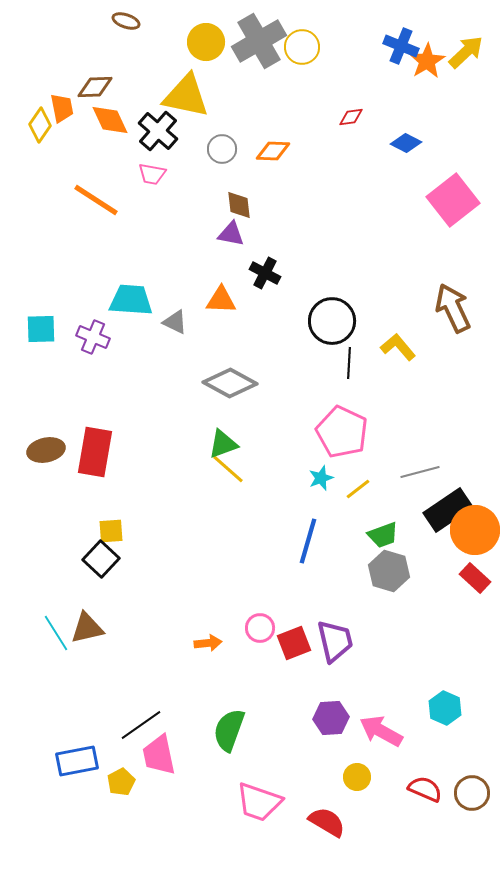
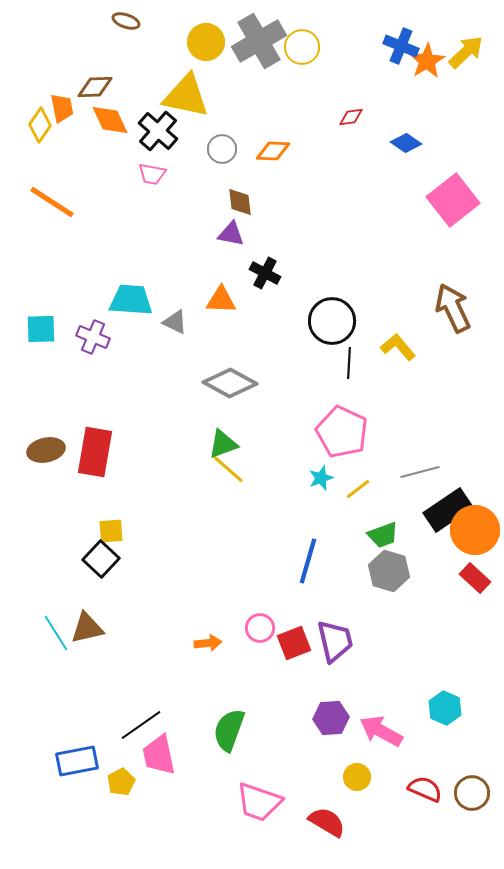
blue diamond at (406, 143): rotated 8 degrees clockwise
orange line at (96, 200): moved 44 px left, 2 px down
brown diamond at (239, 205): moved 1 px right, 3 px up
blue line at (308, 541): moved 20 px down
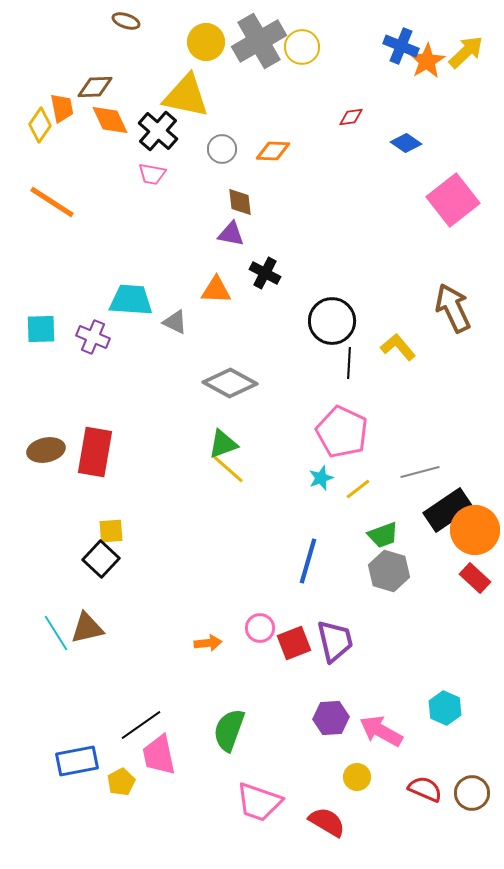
orange triangle at (221, 300): moved 5 px left, 10 px up
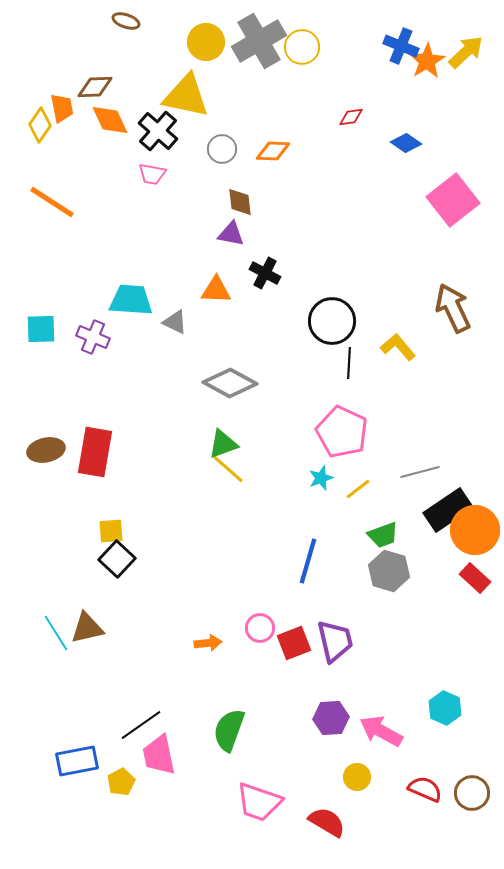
black square at (101, 559): moved 16 px right
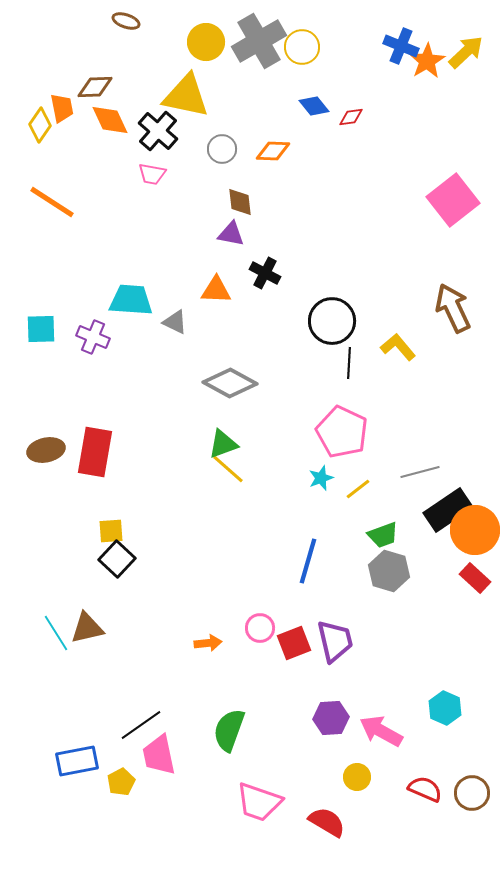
blue diamond at (406, 143): moved 92 px left, 37 px up; rotated 16 degrees clockwise
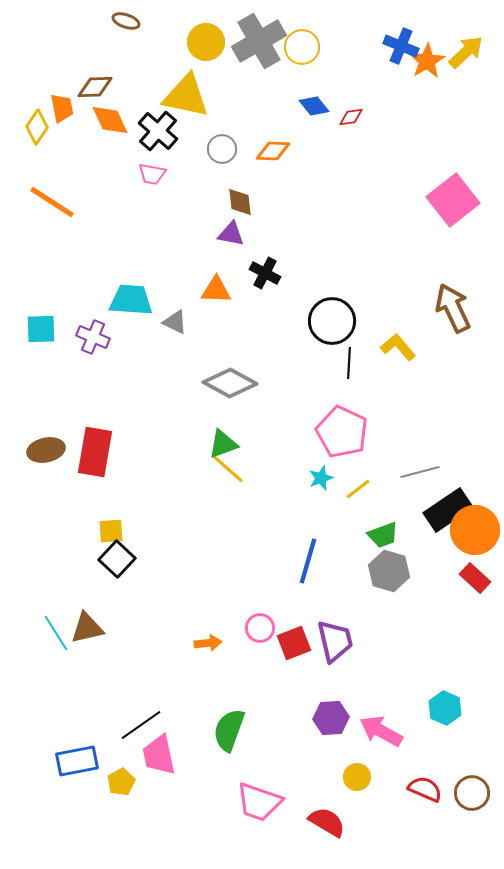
yellow diamond at (40, 125): moved 3 px left, 2 px down
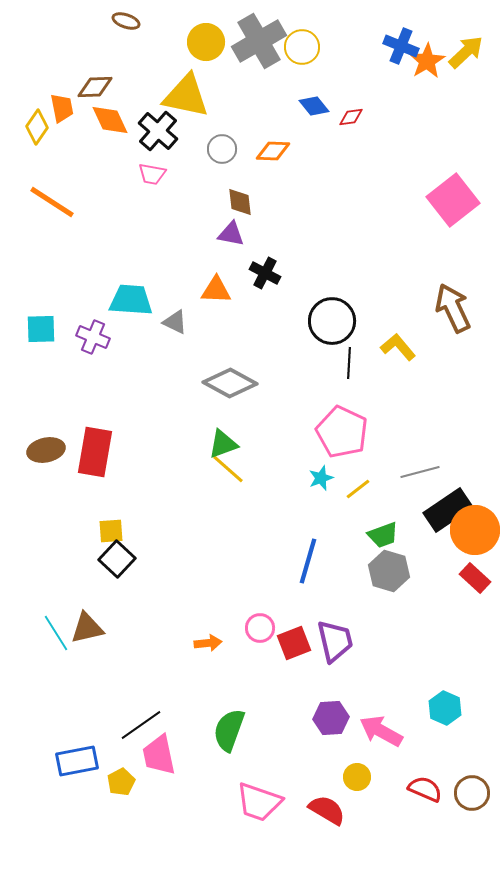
red semicircle at (327, 822): moved 12 px up
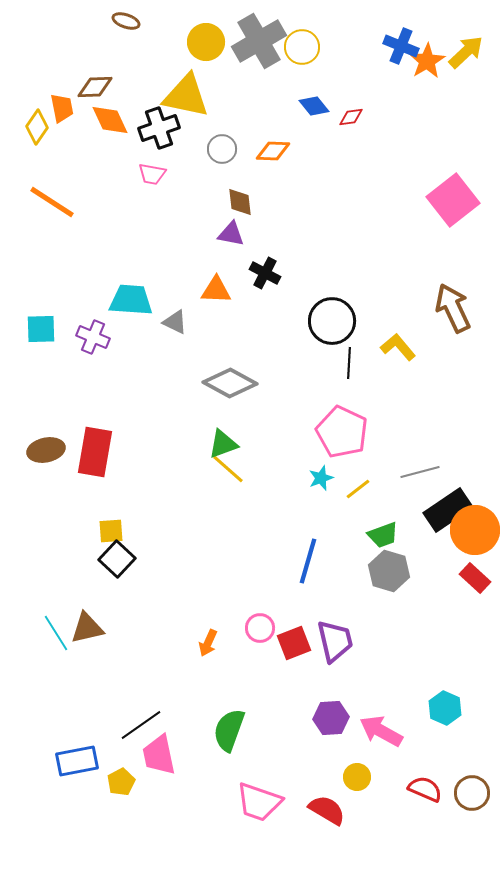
black cross at (158, 131): moved 1 px right, 3 px up; rotated 30 degrees clockwise
orange arrow at (208, 643): rotated 120 degrees clockwise
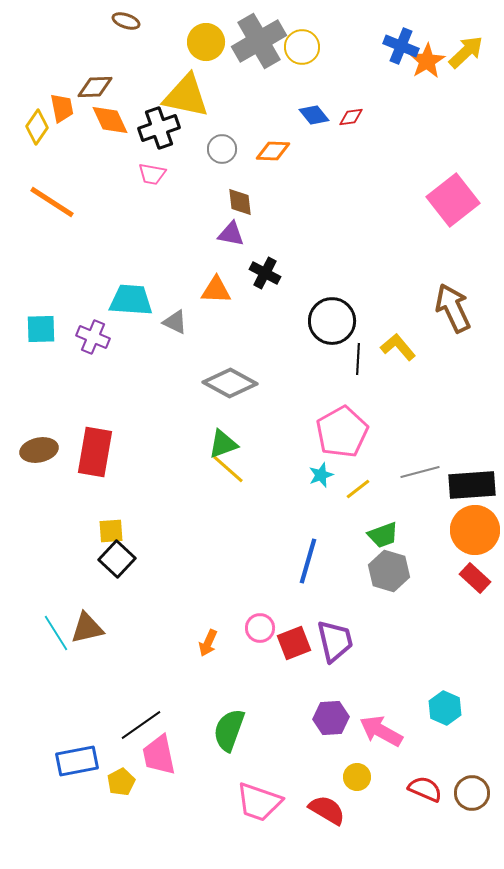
blue diamond at (314, 106): moved 9 px down
black line at (349, 363): moved 9 px right, 4 px up
pink pentagon at (342, 432): rotated 18 degrees clockwise
brown ellipse at (46, 450): moved 7 px left
cyan star at (321, 478): moved 3 px up
black rectangle at (448, 510): moved 24 px right, 25 px up; rotated 30 degrees clockwise
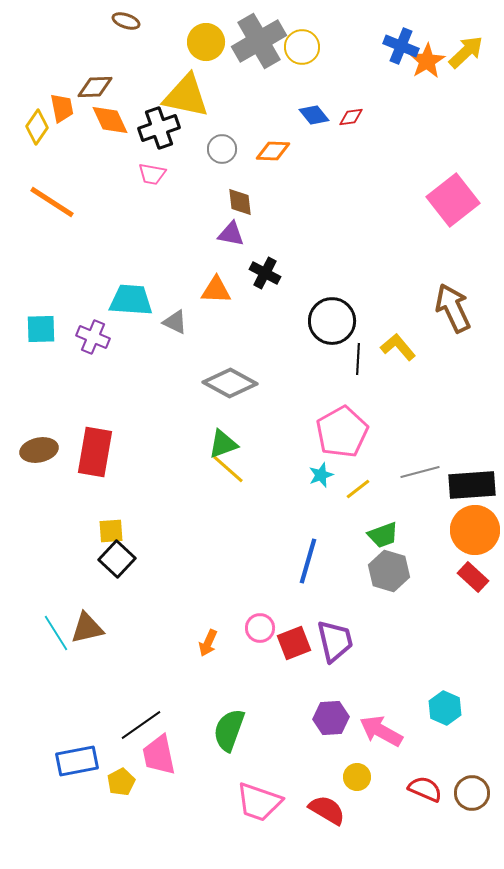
red rectangle at (475, 578): moved 2 px left, 1 px up
